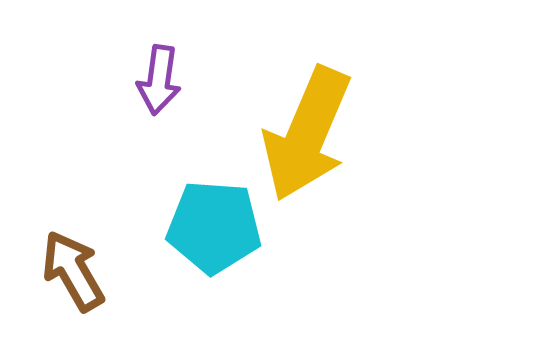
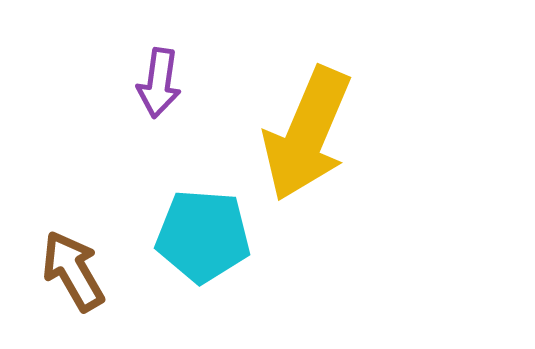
purple arrow: moved 3 px down
cyan pentagon: moved 11 px left, 9 px down
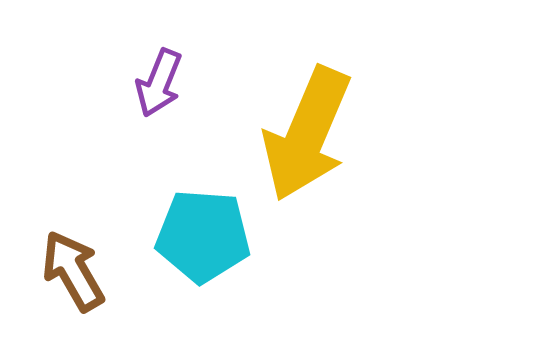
purple arrow: rotated 14 degrees clockwise
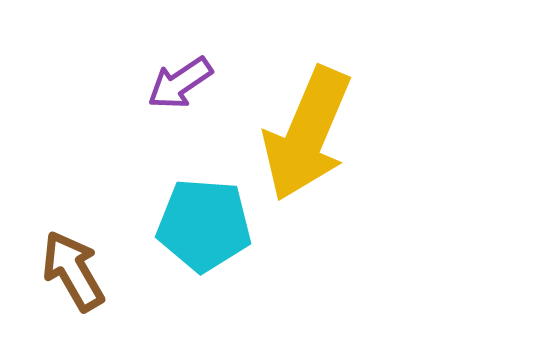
purple arrow: moved 21 px right; rotated 34 degrees clockwise
cyan pentagon: moved 1 px right, 11 px up
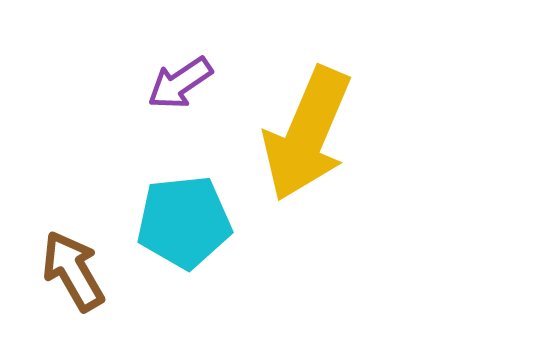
cyan pentagon: moved 20 px left, 3 px up; rotated 10 degrees counterclockwise
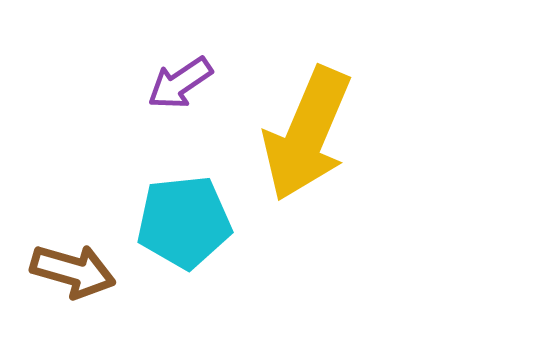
brown arrow: rotated 136 degrees clockwise
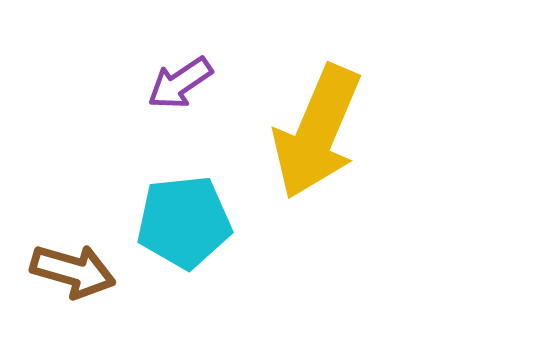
yellow arrow: moved 10 px right, 2 px up
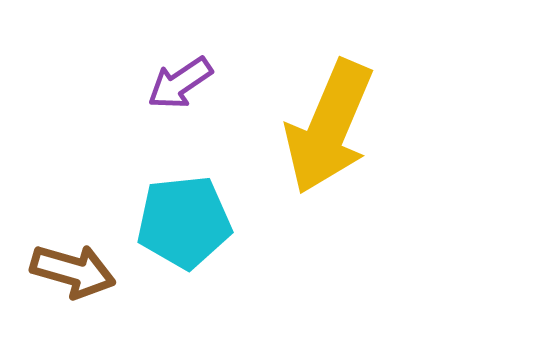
yellow arrow: moved 12 px right, 5 px up
